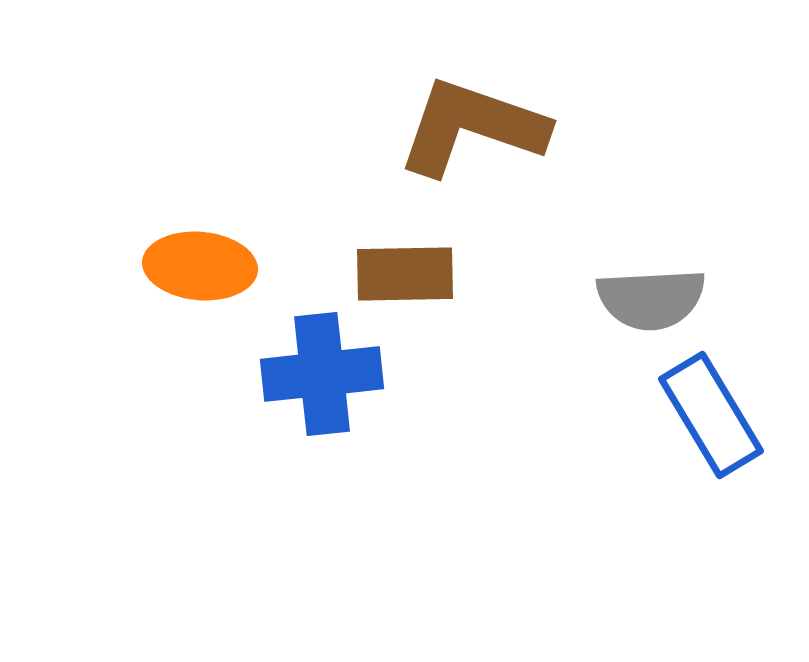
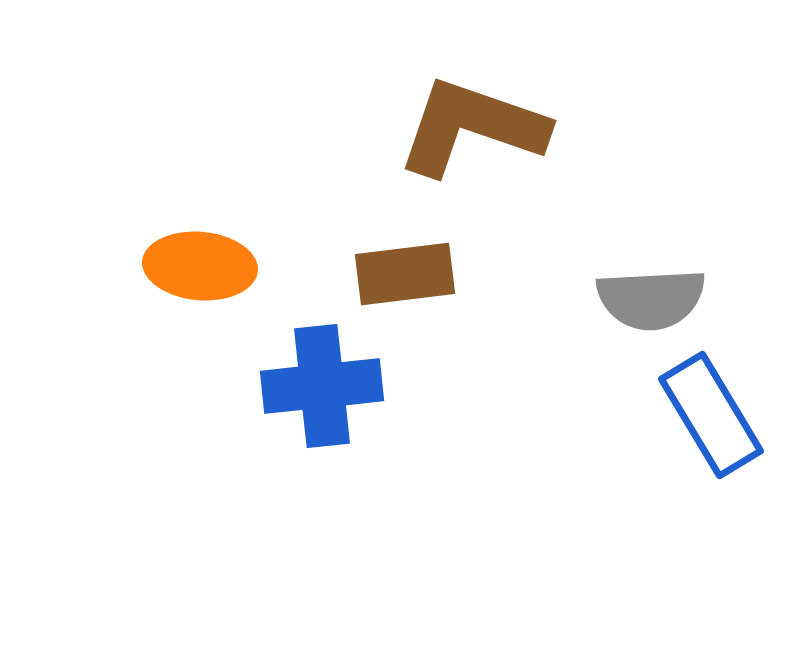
brown rectangle: rotated 6 degrees counterclockwise
blue cross: moved 12 px down
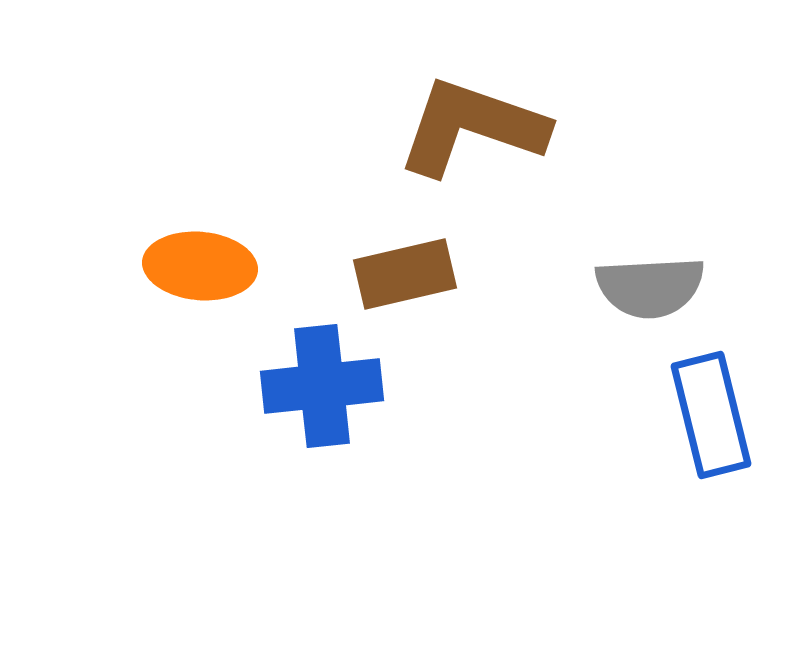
brown rectangle: rotated 6 degrees counterclockwise
gray semicircle: moved 1 px left, 12 px up
blue rectangle: rotated 17 degrees clockwise
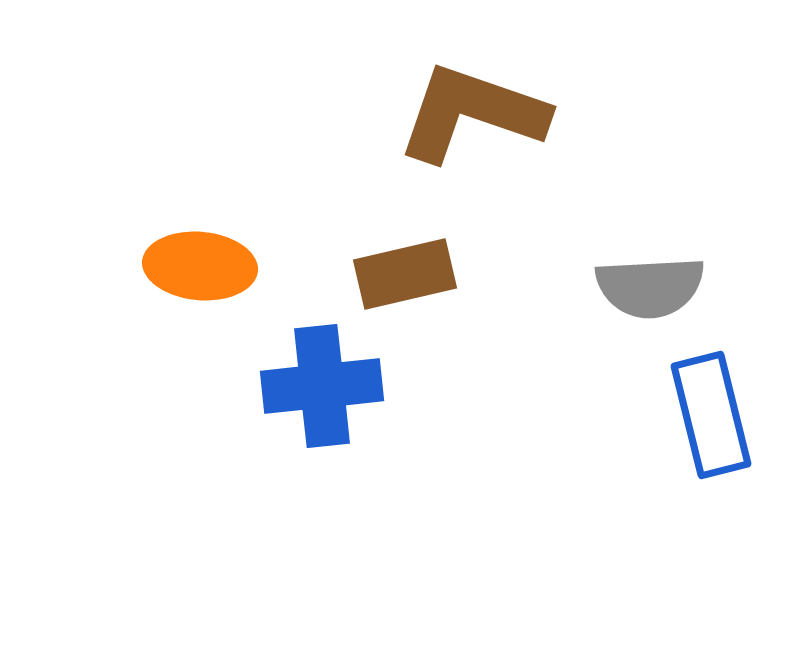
brown L-shape: moved 14 px up
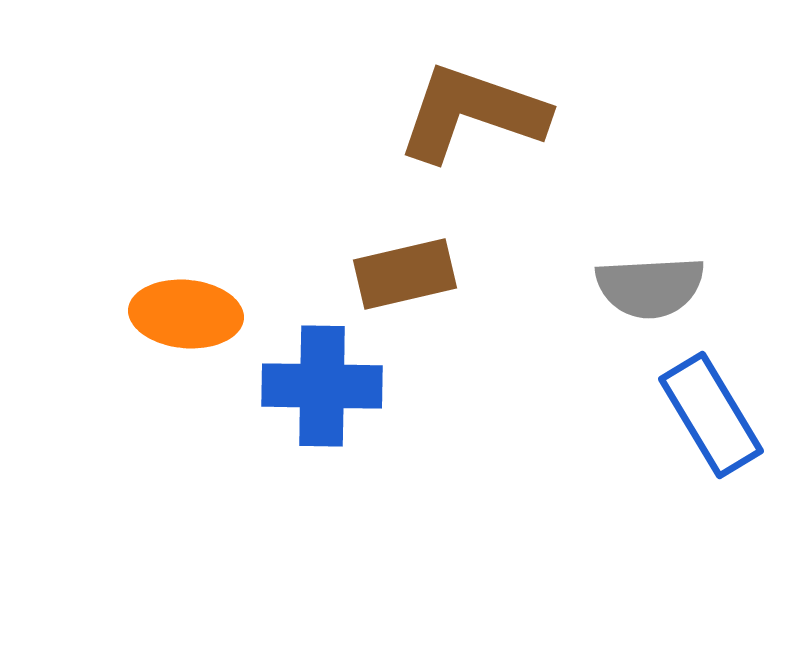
orange ellipse: moved 14 px left, 48 px down
blue cross: rotated 7 degrees clockwise
blue rectangle: rotated 17 degrees counterclockwise
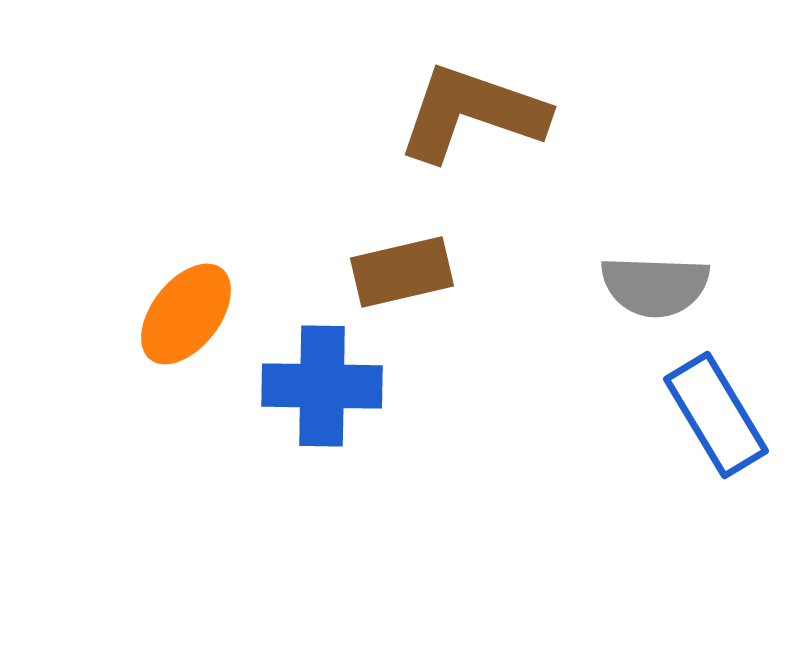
brown rectangle: moved 3 px left, 2 px up
gray semicircle: moved 5 px right, 1 px up; rotated 5 degrees clockwise
orange ellipse: rotated 57 degrees counterclockwise
blue rectangle: moved 5 px right
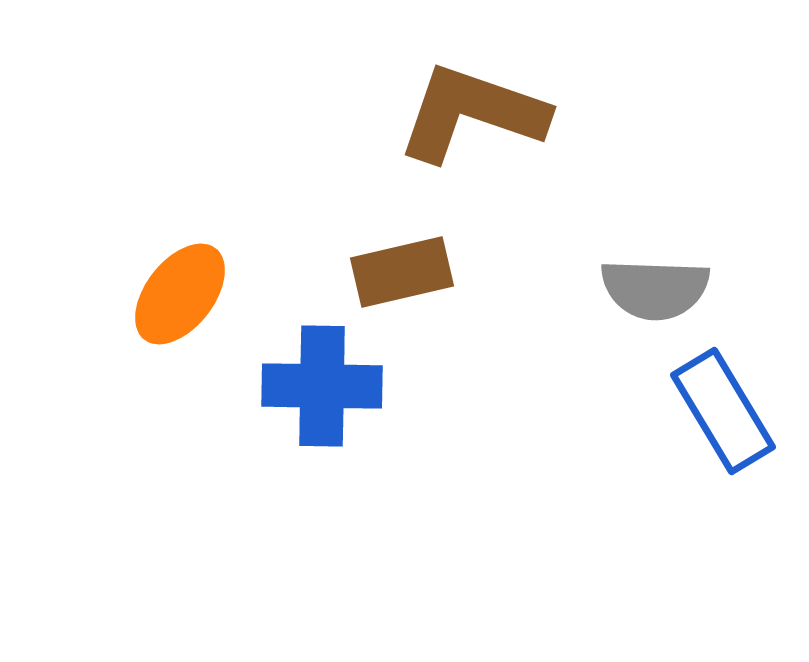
gray semicircle: moved 3 px down
orange ellipse: moved 6 px left, 20 px up
blue rectangle: moved 7 px right, 4 px up
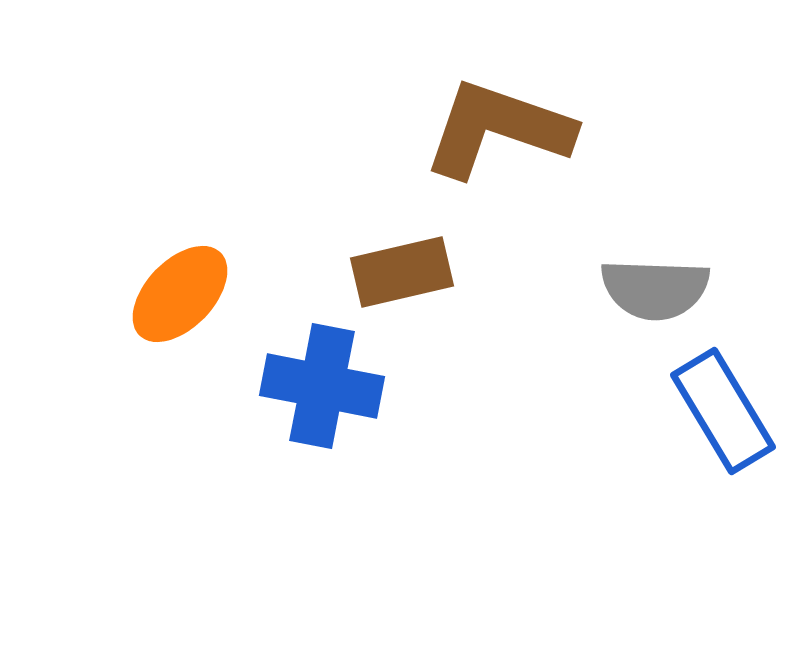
brown L-shape: moved 26 px right, 16 px down
orange ellipse: rotated 6 degrees clockwise
blue cross: rotated 10 degrees clockwise
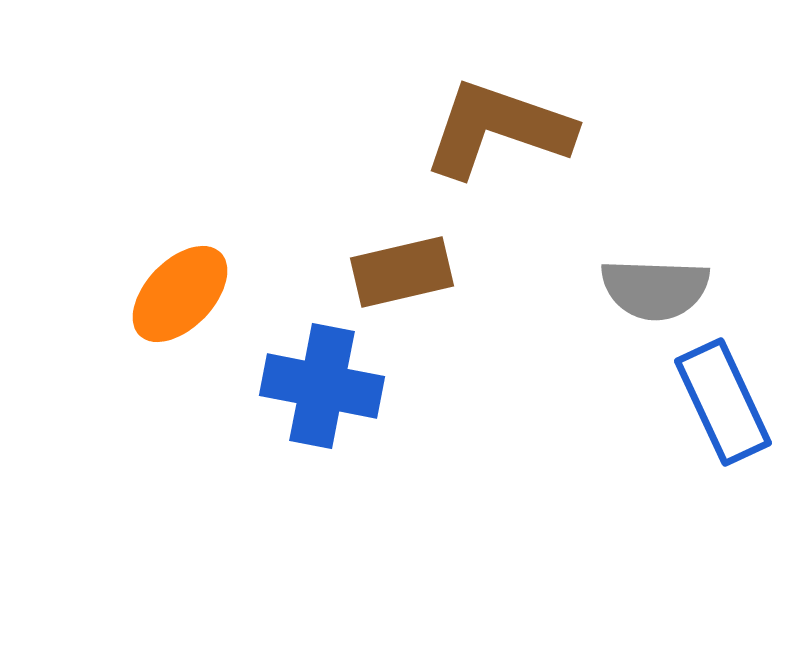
blue rectangle: moved 9 px up; rotated 6 degrees clockwise
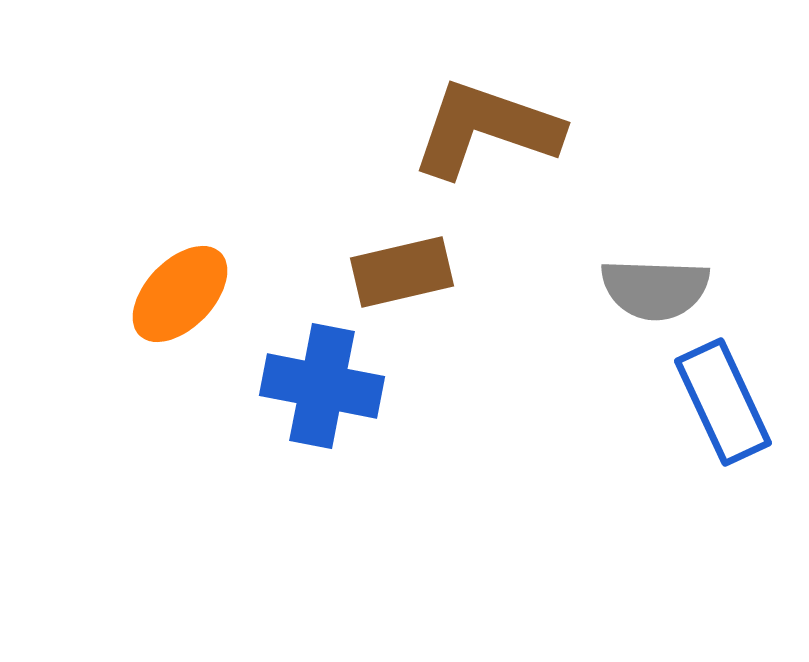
brown L-shape: moved 12 px left
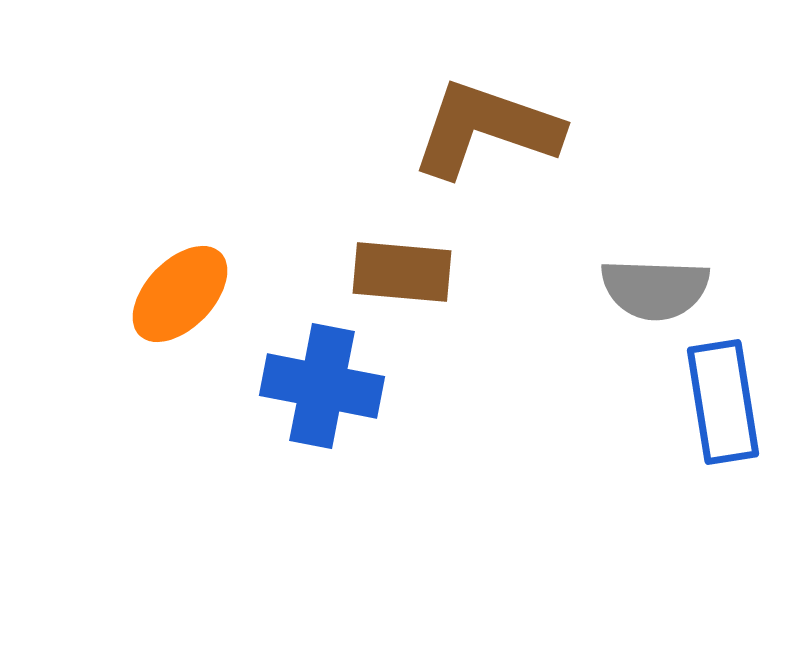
brown rectangle: rotated 18 degrees clockwise
blue rectangle: rotated 16 degrees clockwise
